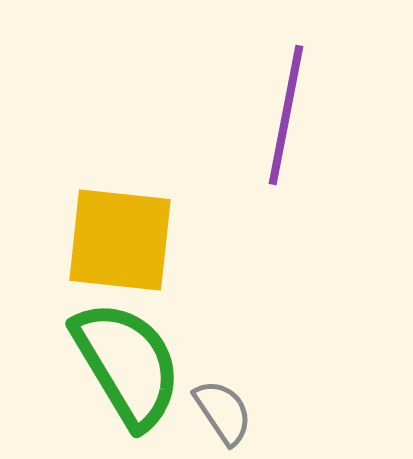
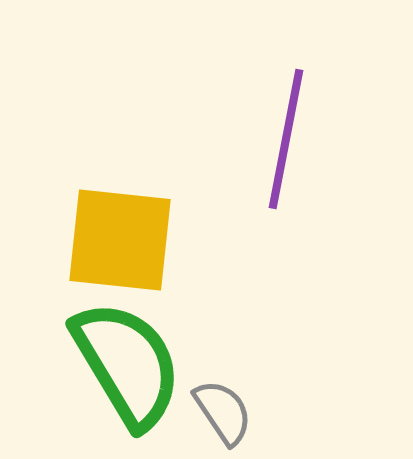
purple line: moved 24 px down
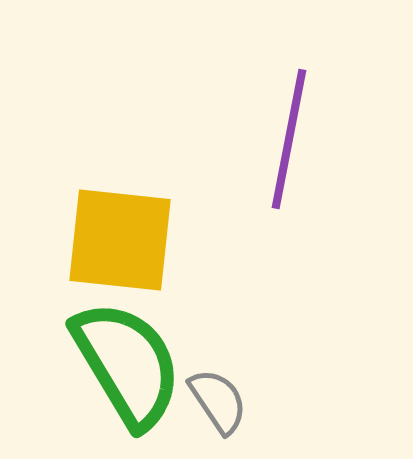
purple line: moved 3 px right
gray semicircle: moved 5 px left, 11 px up
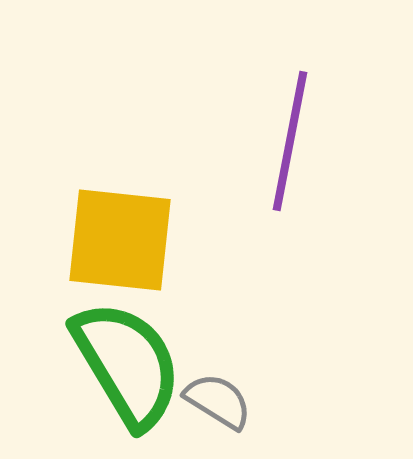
purple line: moved 1 px right, 2 px down
gray semicircle: rotated 24 degrees counterclockwise
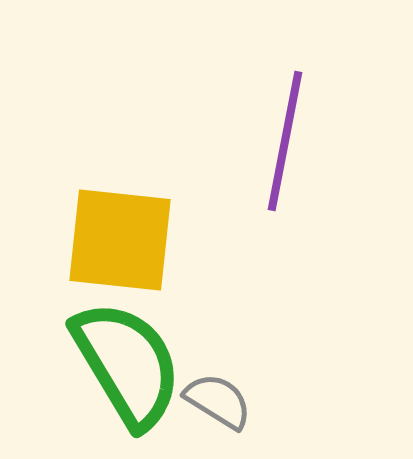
purple line: moved 5 px left
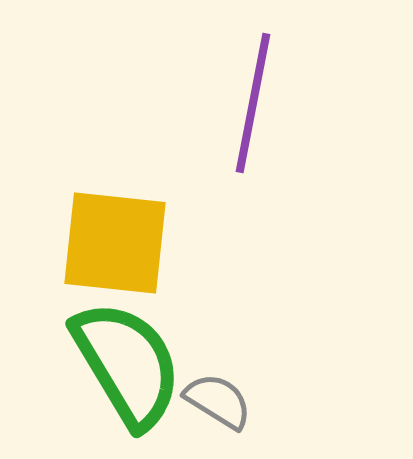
purple line: moved 32 px left, 38 px up
yellow square: moved 5 px left, 3 px down
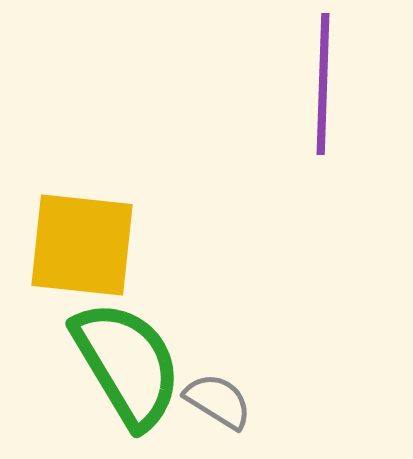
purple line: moved 70 px right, 19 px up; rotated 9 degrees counterclockwise
yellow square: moved 33 px left, 2 px down
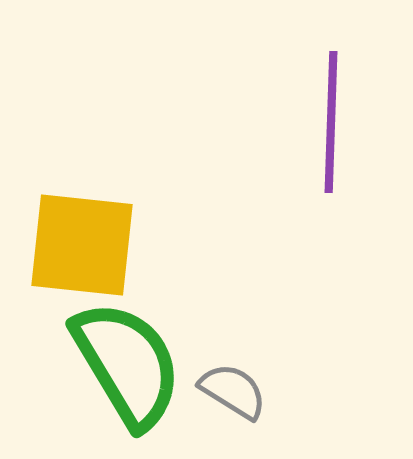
purple line: moved 8 px right, 38 px down
gray semicircle: moved 15 px right, 10 px up
